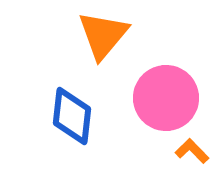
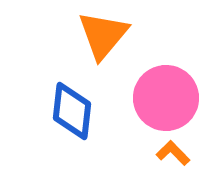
blue diamond: moved 5 px up
orange L-shape: moved 19 px left, 2 px down
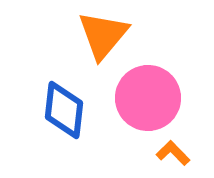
pink circle: moved 18 px left
blue diamond: moved 8 px left, 1 px up
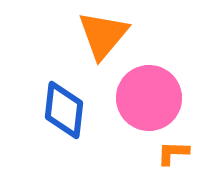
pink circle: moved 1 px right
orange L-shape: rotated 44 degrees counterclockwise
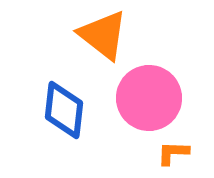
orange triangle: rotated 32 degrees counterclockwise
